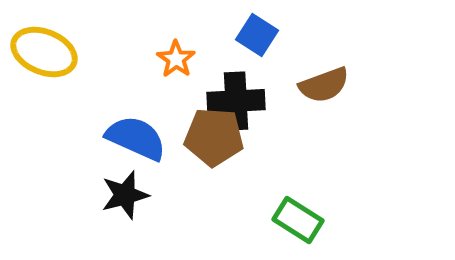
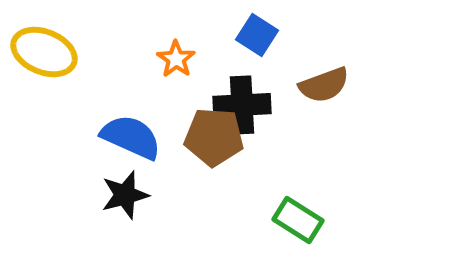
black cross: moved 6 px right, 4 px down
blue semicircle: moved 5 px left, 1 px up
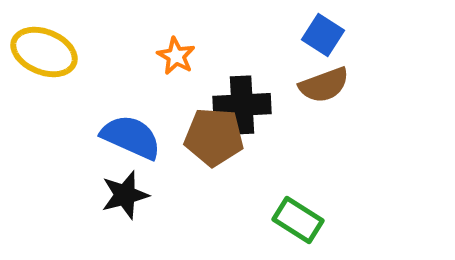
blue square: moved 66 px right
orange star: moved 3 px up; rotated 6 degrees counterclockwise
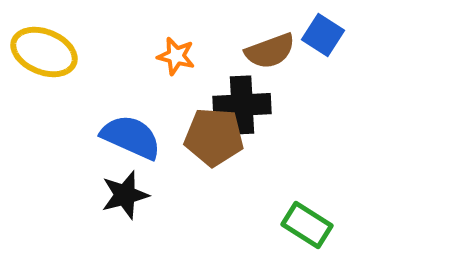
orange star: rotated 15 degrees counterclockwise
brown semicircle: moved 54 px left, 34 px up
green rectangle: moved 9 px right, 5 px down
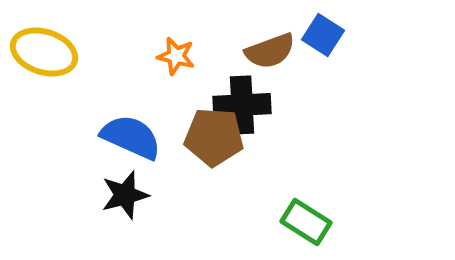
yellow ellipse: rotated 4 degrees counterclockwise
green rectangle: moved 1 px left, 3 px up
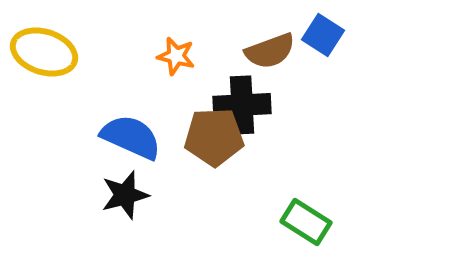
brown pentagon: rotated 6 degrees counterclockwise
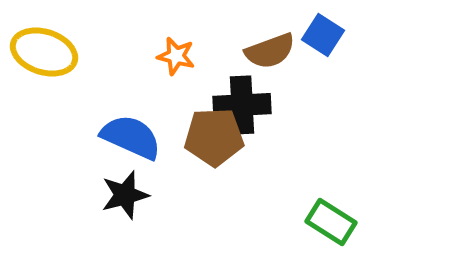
green rectangle: moved 25 px right
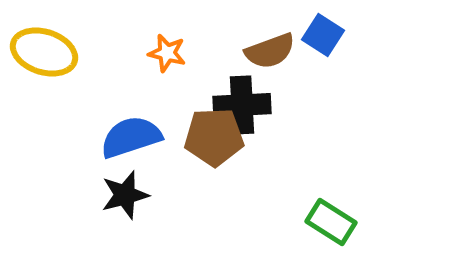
orange star: moved 9 px left, 3 px up
blue semicircle: rotated 42 degrees counterclockwise
